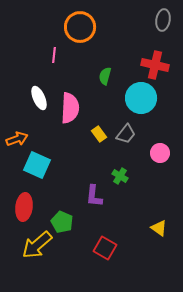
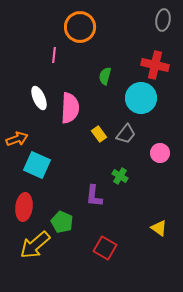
yellow arrow: moved 2 px left
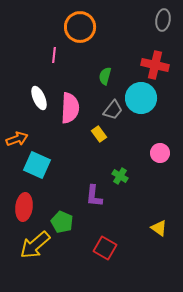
gray trapezoid: moved 13 px left, 24 px up
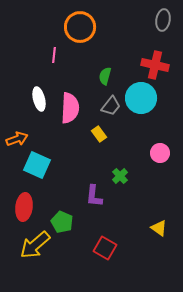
white ellipse: moved 1 px down; rotated 10 degrees clockwise
gray trapezoid: moved 2 px left, 4 px up
green cross: rotated 14 degrees clockwise
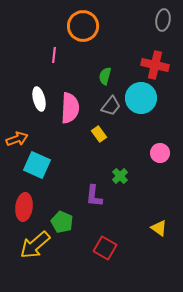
orange circle: moved 3 px right, 1 px up
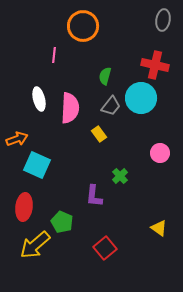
red square: rotated 20 degrees clockwise
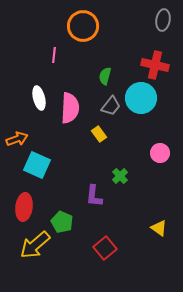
white ellipse: moved 1 px up
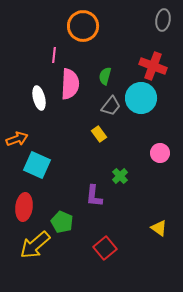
red cross: moved 2 px left, 1 px down; rotated 8 degrees clockwise
pink semicircle: moved 24 px up
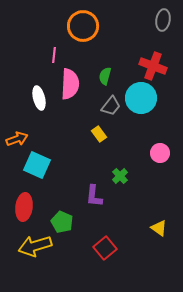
yellow arrow: moved 1 px down; rotated 24 degrees clockwise
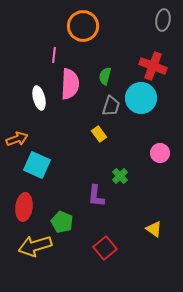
gray trapezoid: rotated 20 degrees counterclockwise
purple L-shape: moved 2 px right
yellow triangle: moved 5 px left, 1 px down
